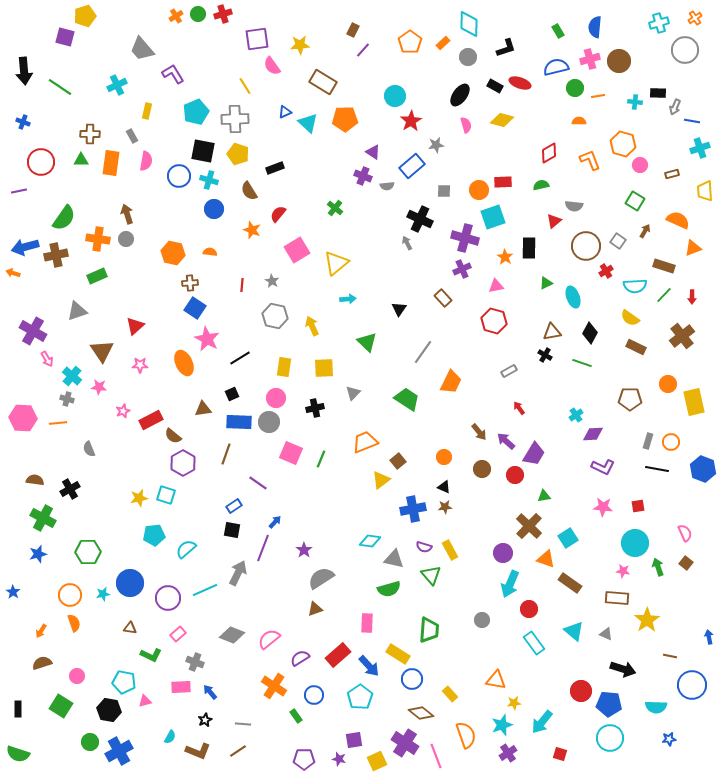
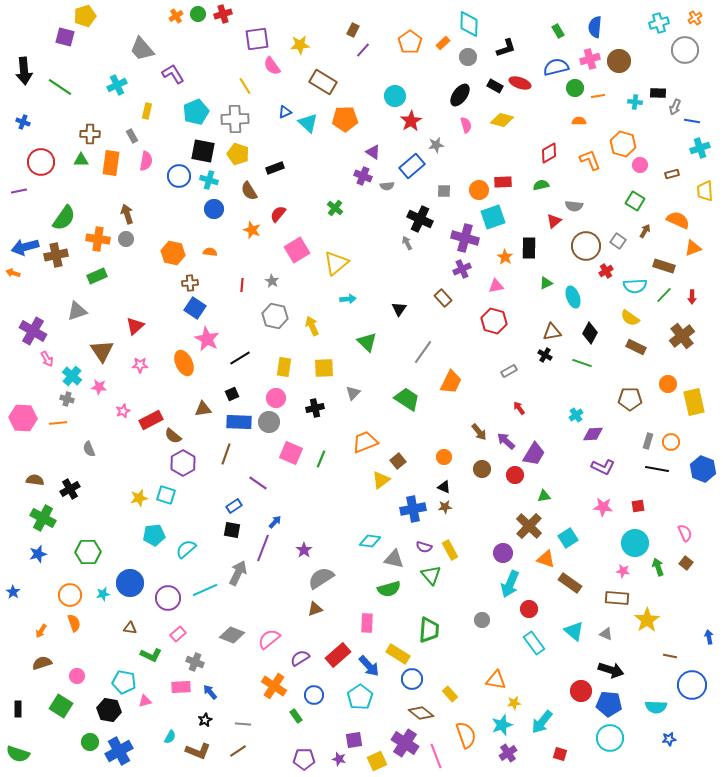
black arrow at (623, 669): moved 12 px left, 1 px down
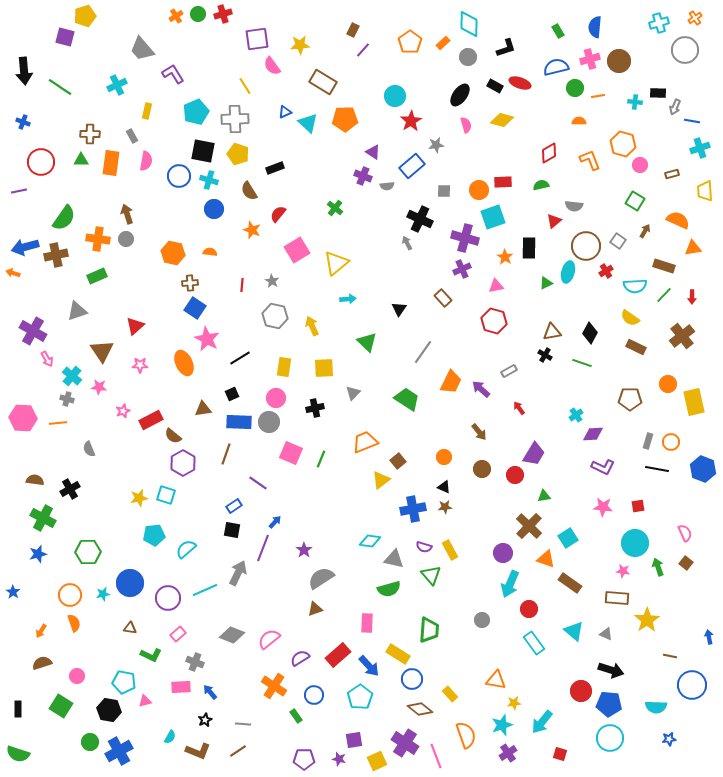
orange triangle at (693, 248): rotated 12 degrees clockwise
cyan ellipse at (573, 297): moved 5 px left, 25 px up; rotated 35 degrees clockwise
purple arrow at (506, 441): moved 25 px left, 52 px up
brown diamond at (421, 713): moved 1 px left, 4 px up
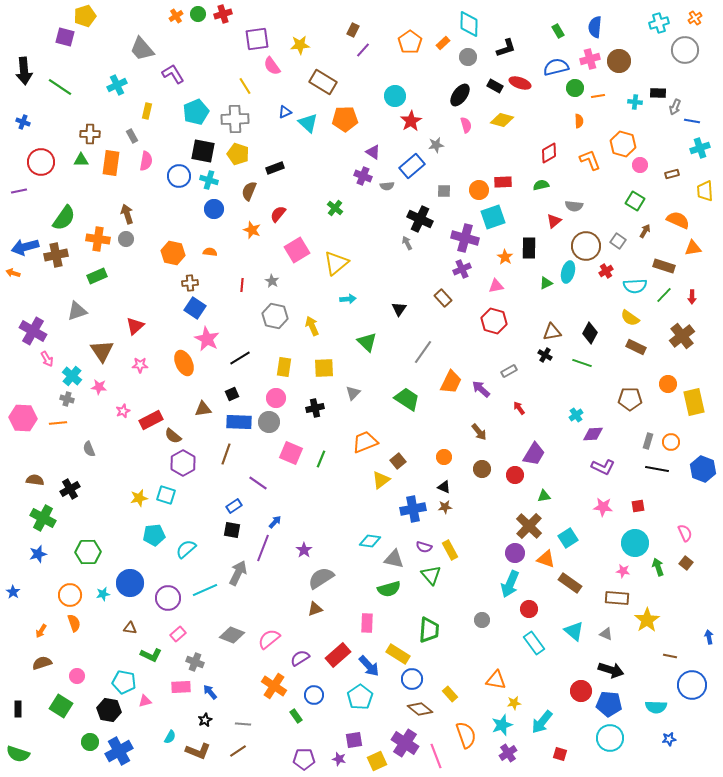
orange semicircle at (579, 121): rotated 88 degrees clockwise
brown semicircle at (249, 191): rotated 54 degrees clockwise
purple circle at (503, 553): moved 12 px right
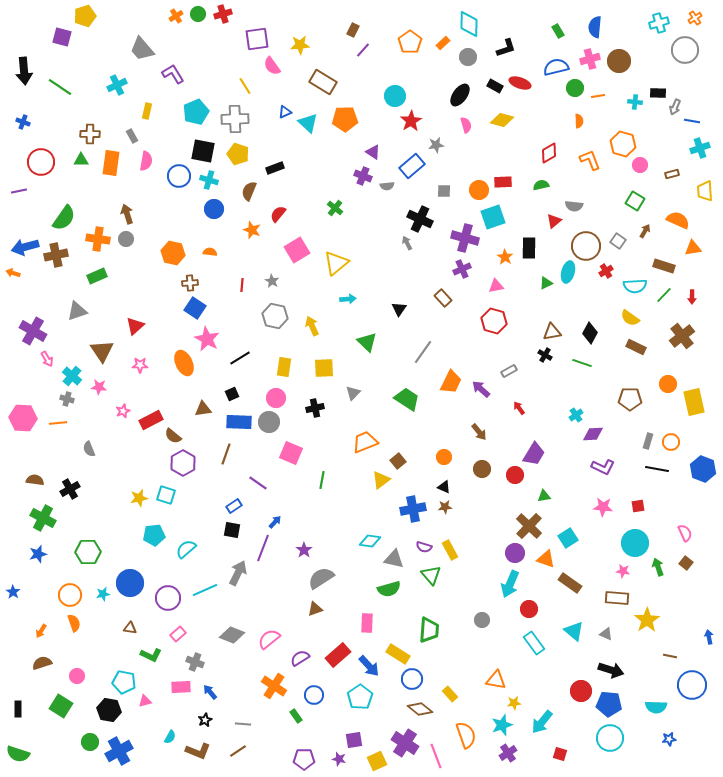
purple square at (65, 37): moved 3 px left
green line at (321, 459): moved 1 px right, 21 px down; rotated 12 degrees counterclockwise
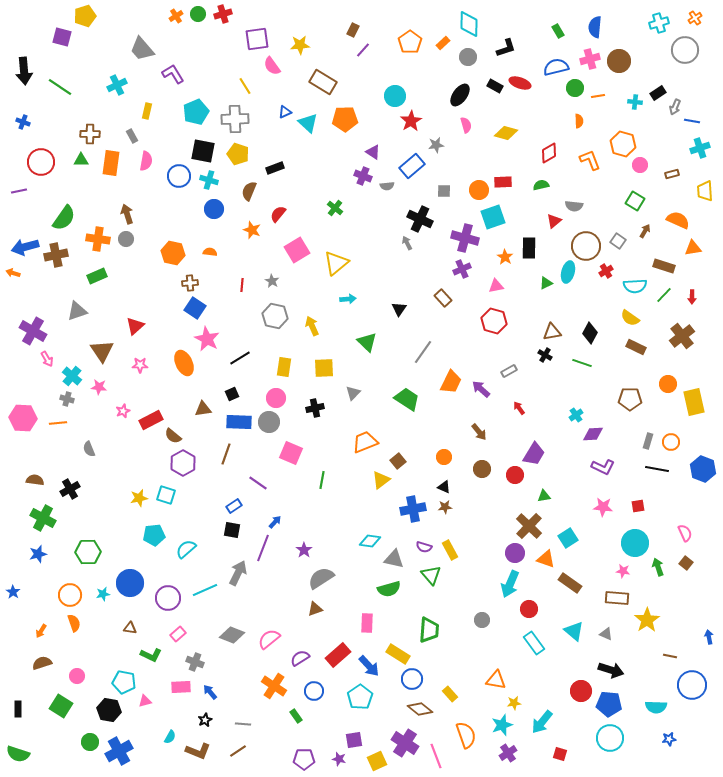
black rectangle at (658, 93): rotated 35 degrees counterclockwise
yellow diamond at (502, 120): moved 4 px right, 13 px down
blue circle at (314, 695): moved 4 px up
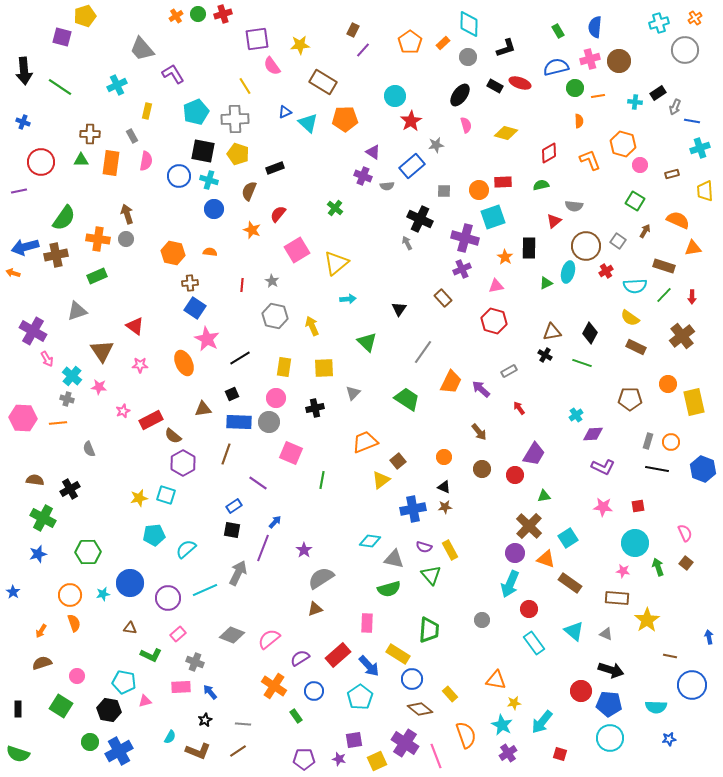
red triangle at (135, 326): rotated 42 degrees counterclockwise
cyan star at (502, 725): rotated 25 degrees counterclockwise
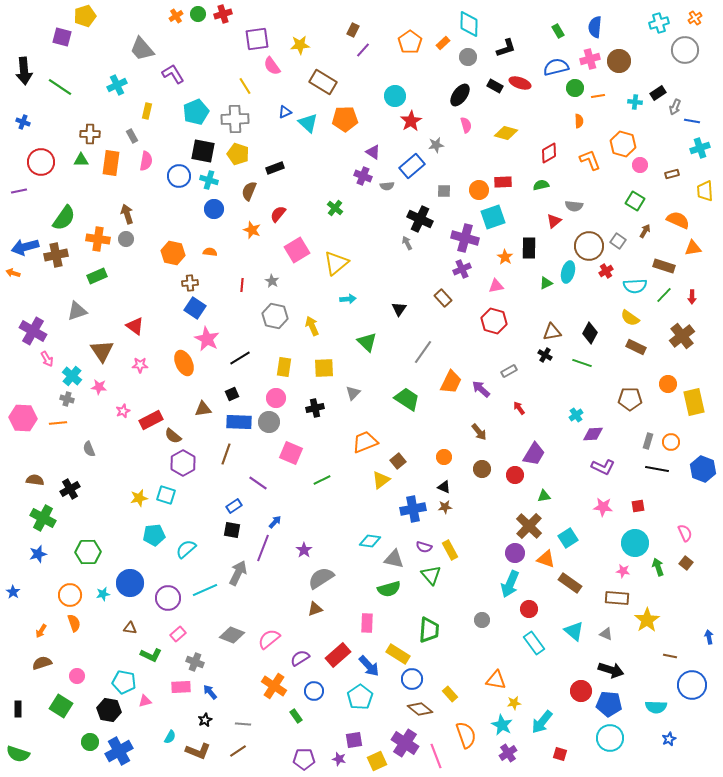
brown circle at (586, 246): moved 3 px right
green line at (322, 480): rotated 54 degrees clockwise
blue star at (669, 739): rotated 16 degrees counterclockwise
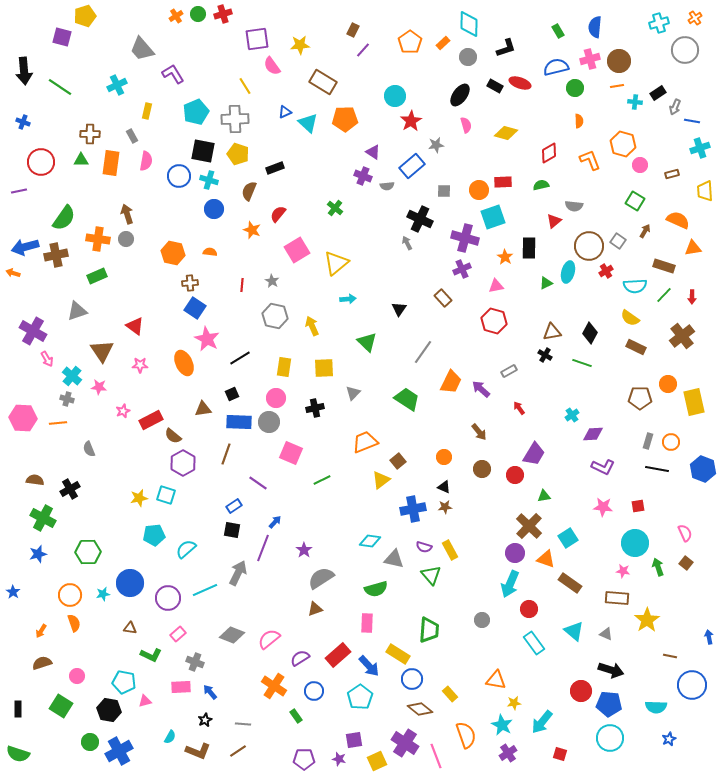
orange line at (598, 96): moved 19 px right, 10 px up
brown pentagon at (630, 399): moved 10 px right, 1 px up
cyan cross at (576, 415): moved 4 px left
green semicircle at (389, 589): moved 13 px left
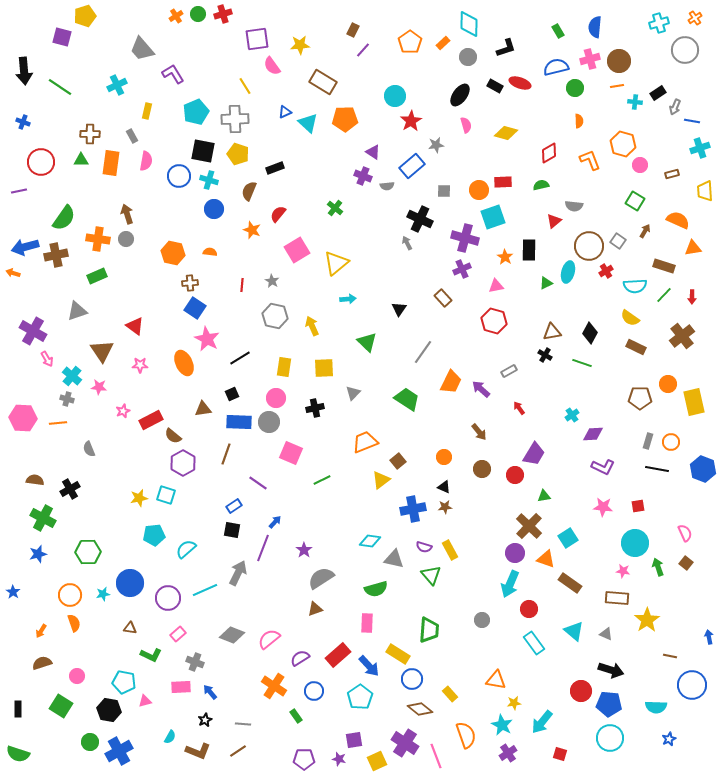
black rectangle at (529, 248): moved 2 px down
